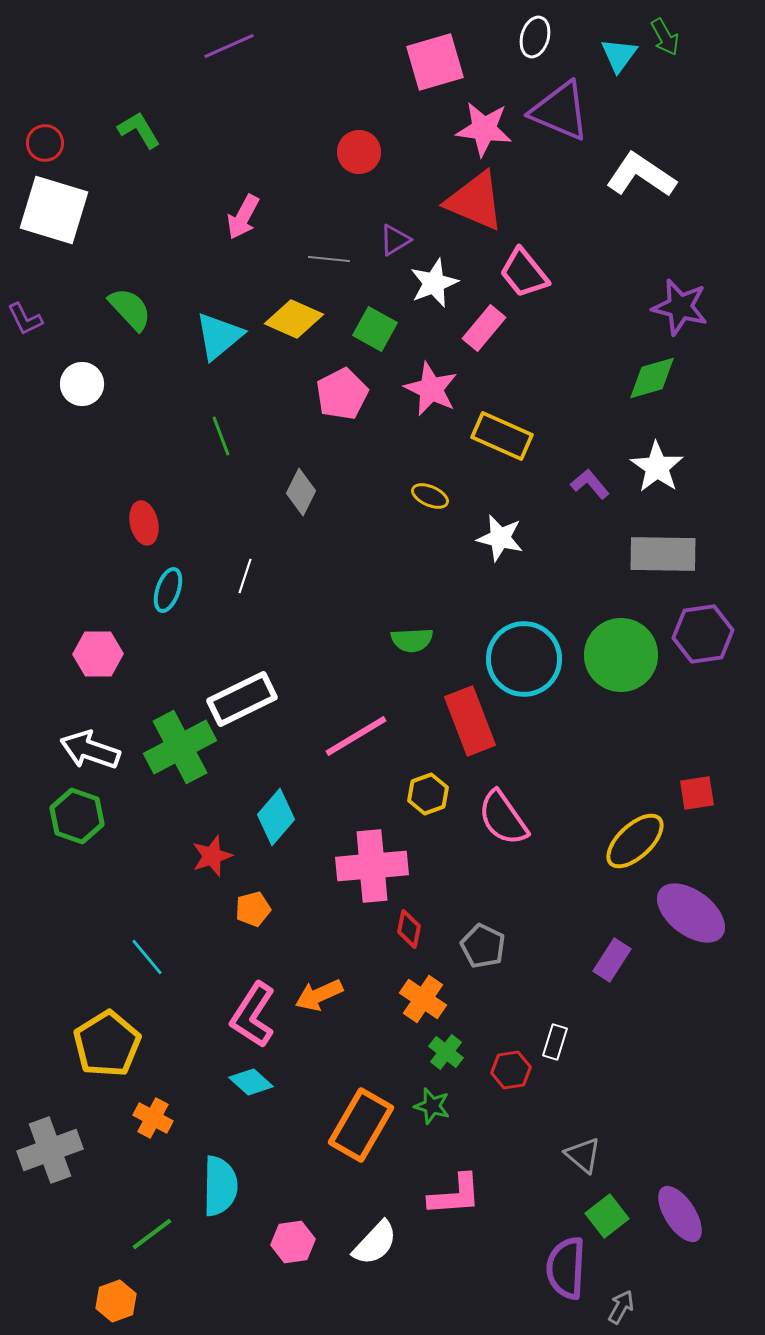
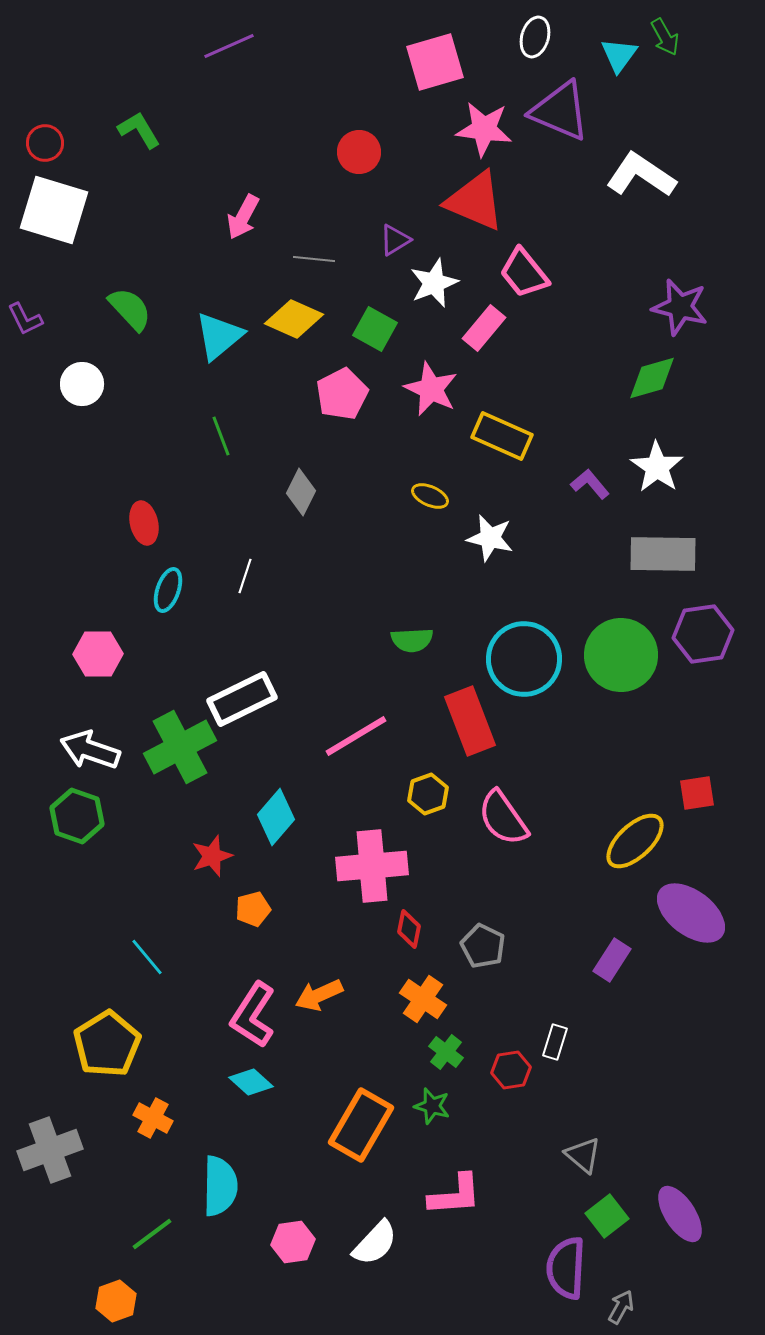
gray line at (329, 259): moved 15 px left
white star at (500, 538): moved 10 px left
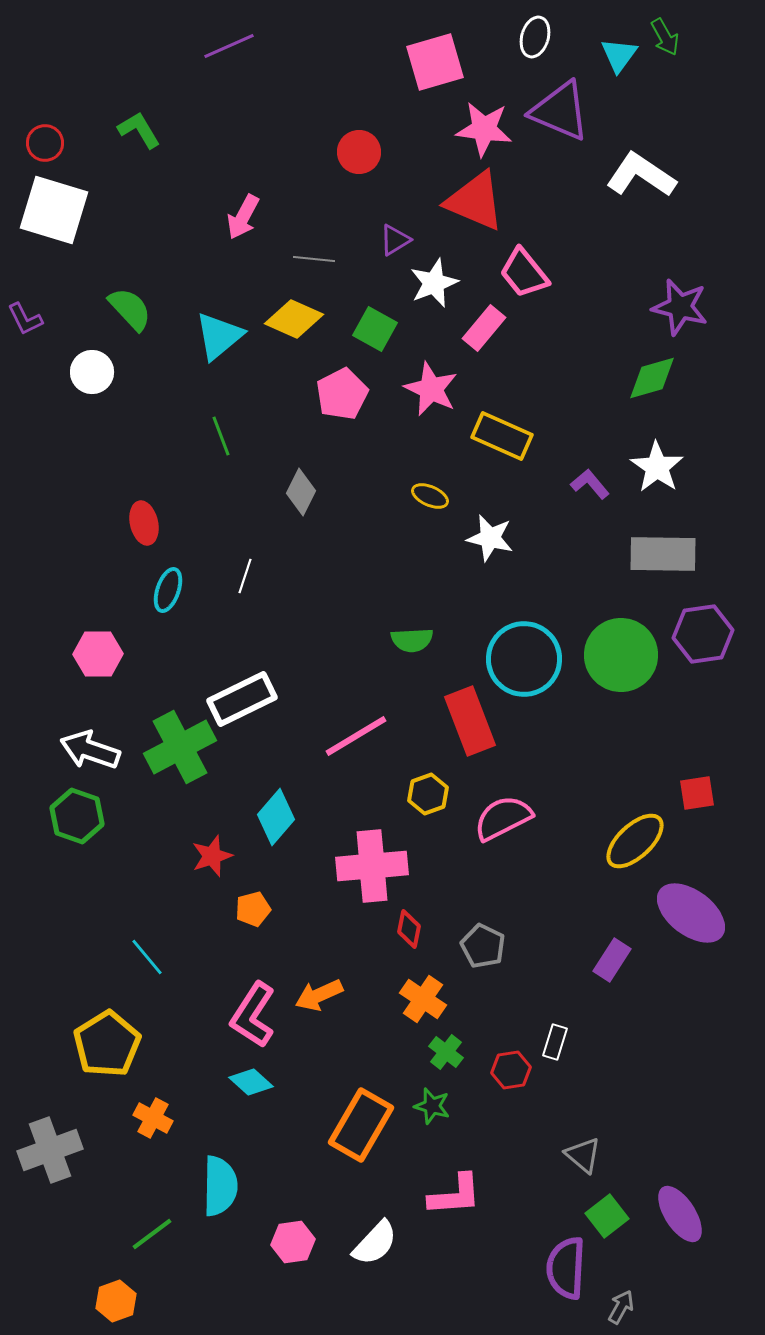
white circle at (82, 384): moved 10 px right, 12 px up
pink semicircle at (503, 818): rotated 98 degrees clockwise
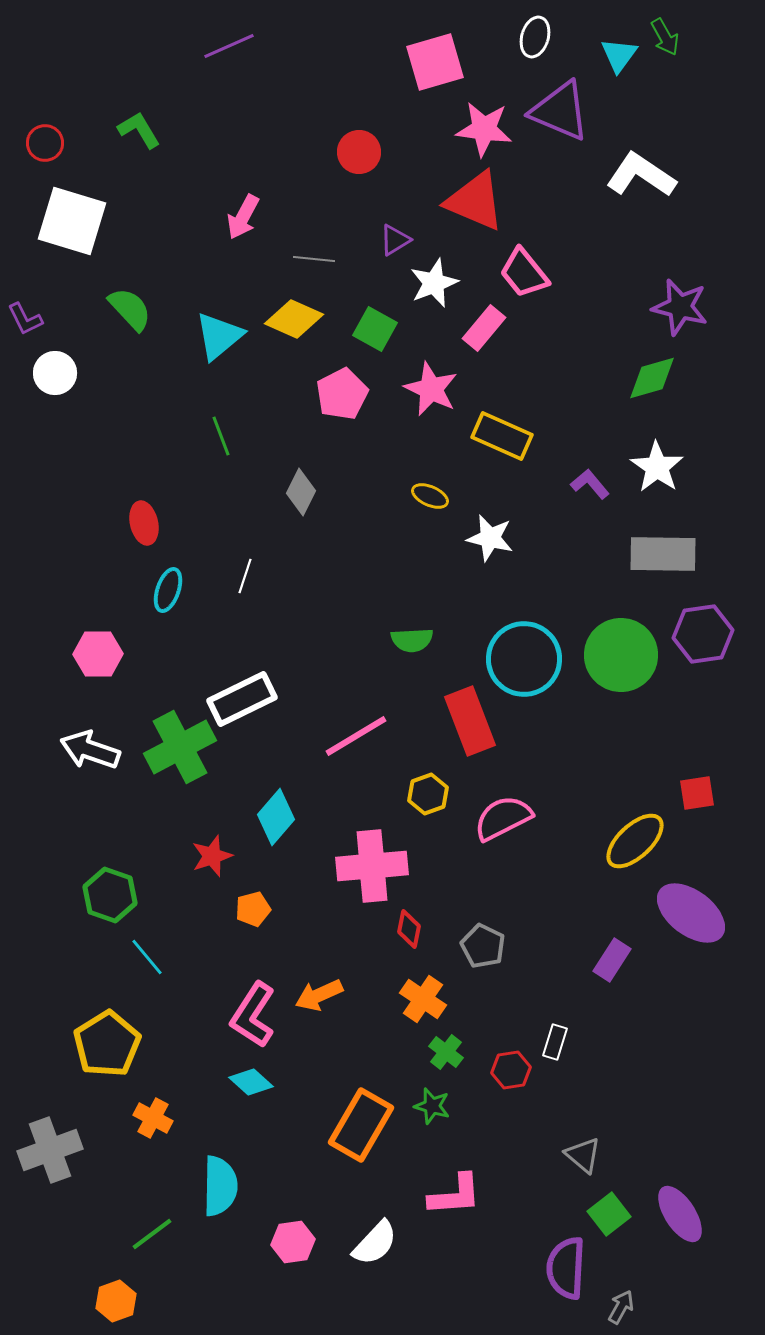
white square at (54, 210): moved 18 px right, 11 px down
white circle at (92, 372): moved 37 px left, 1 px down
green hexagon at (77, 816): moved 33 px right, 79 px down
green square at (607, 1216): moved 2 px right, 2 px up
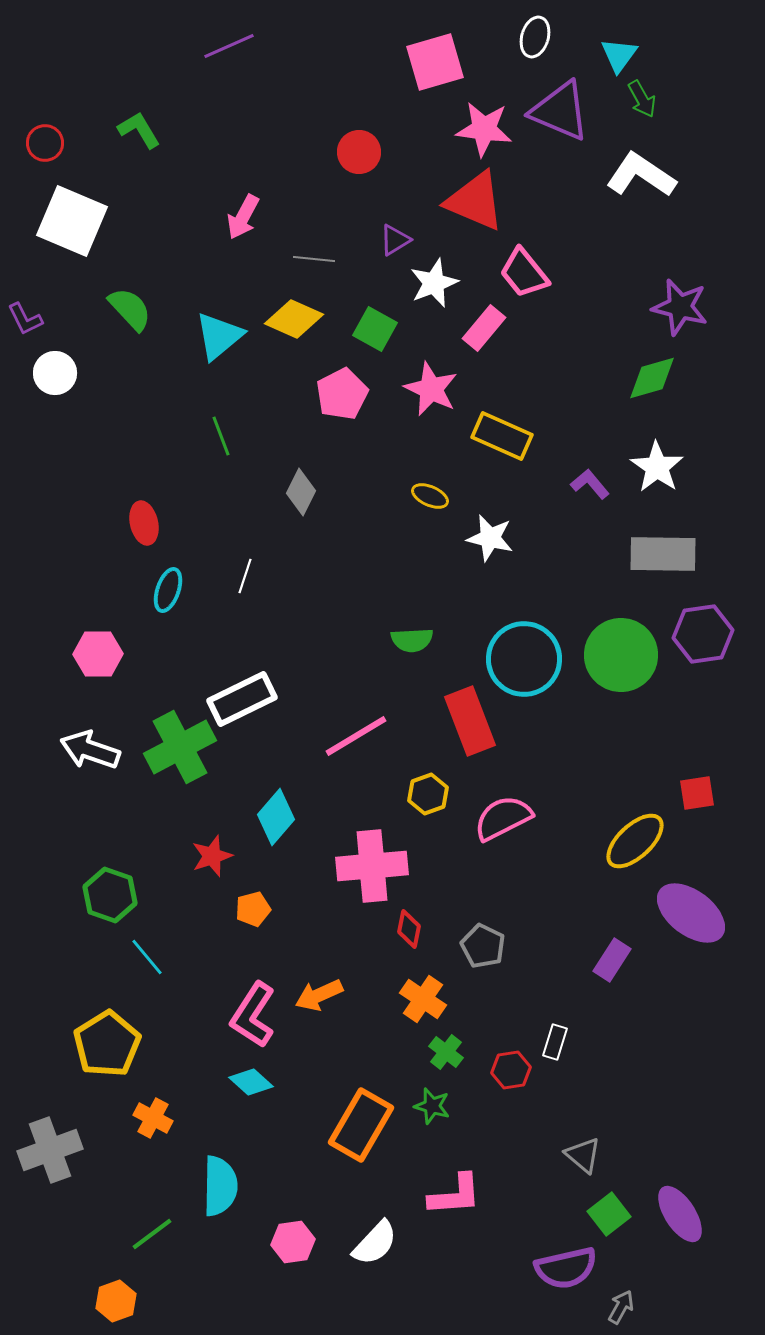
green arrow at (665, 37): moved 23 px left, 62 px down
white square at (72, 221): rotated 6 degrees clockwise
purple semicircle at (566, 1268): rotated 106 degrees counterclockwise
